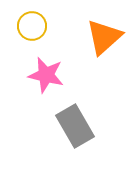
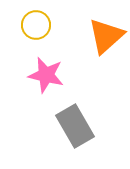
yellow circle: moved 4 px right, 1 px up
orange triangle: moved 2 px right, 1 px up
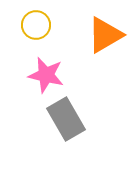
orange triangle: moved 1 px left, 1 px up; rotated 12 degrees clockwise
gray rectangle: moved 9 px left, 7 px up
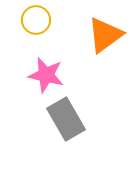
yellow circle: moved 5 px up
orange triangle: rotated 6 degrees counterclockwise
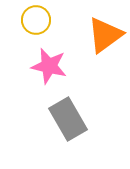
pink star: moved 3 px right, 9 px up
gray rectangle: moved 2 px right
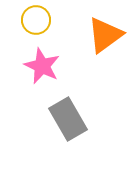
pink star: moved 7 px left; rotated 12 degrees clockwise
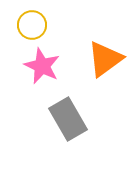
yellow circle: moved 4 px left, 5 px down
orange triangle: moved 24 px down
